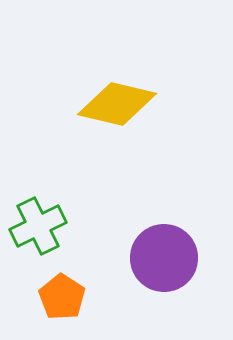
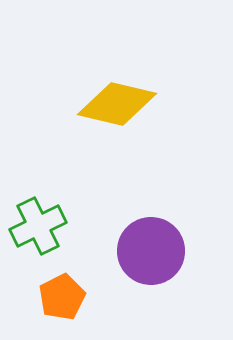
purple circle: moved 13 px left, 7 px up
orange pentagon: rotated 12 degrees clockwise
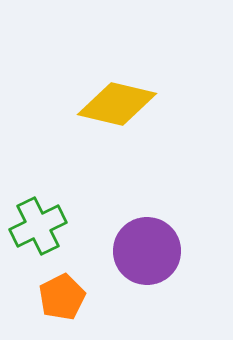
purple circle: moved 4 px left
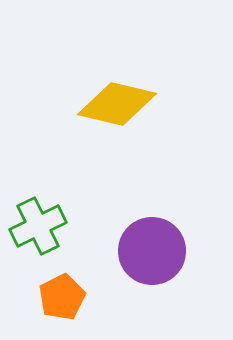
purple circle: moved 5 px right
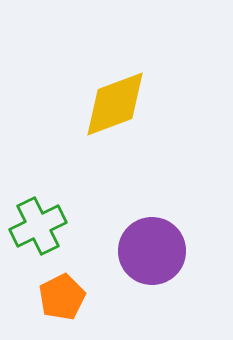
yellow diamond: moved 2 px left; rotated 34 degrees counterclockwise
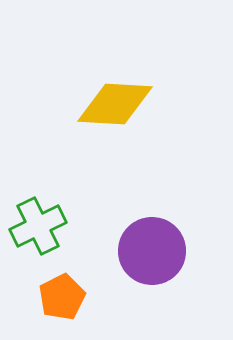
yellow diamond: rotated 24 degrees clockwise
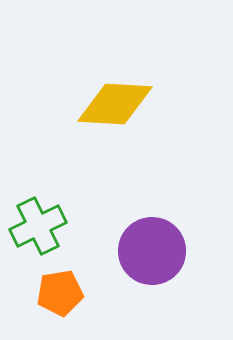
orange pentagon: moved 2 px left, 4 px up; rotated 18 degrees clockwise
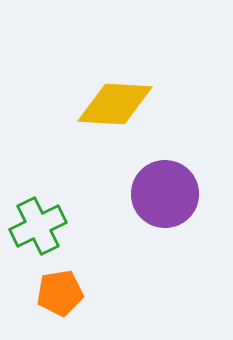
purple circle: moved 13 px right, 57 px up
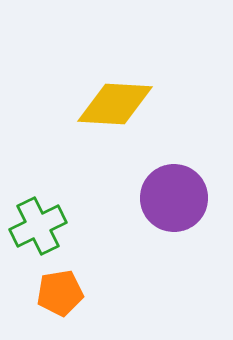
purple circle: moved 9 px right, 4 px down
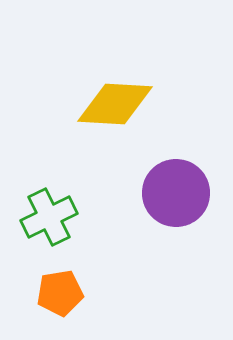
purple circle: moved 2 px right, 5 px up
green cross: moved 11 px right, 9 px up
